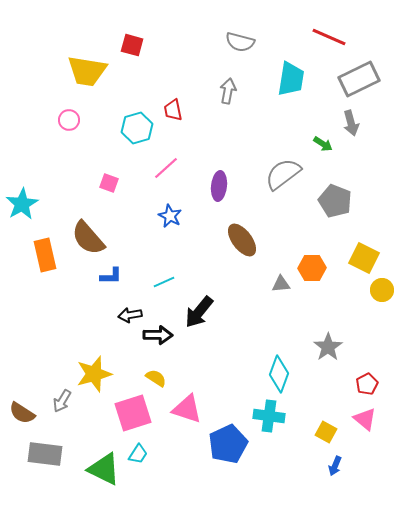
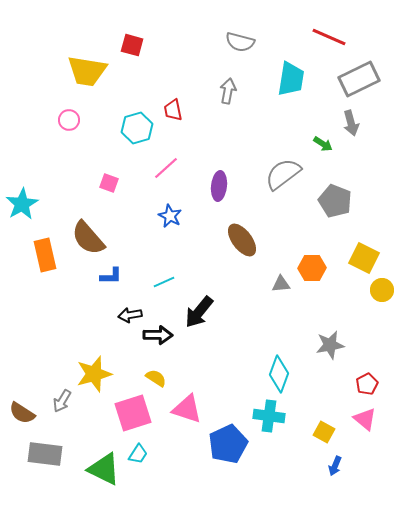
gray star at (328, 347): moved 2 px right, 2 px up; rotated 24 degrees clockwise
yellow square at (326, 432): moved 2 px left
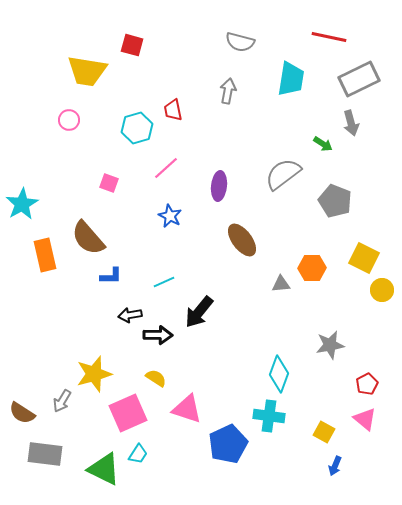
red line at (329, 37): rotated 12 degrees counterclockwise
pink square at (133, 413): moved 5 px left; rotated 6 degrees counterclockwise
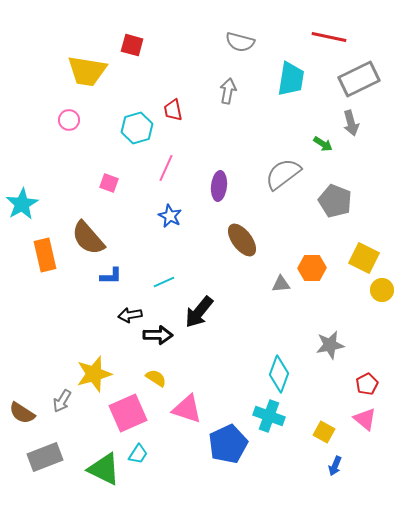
pink line at (166, 168): rotated 24 degrees counterclockwise
cyan cross at (269, 416): rotated 12 degrees clockwise
gray rectangle at (45, 454): moved 3 px down; rotated 28 degrees counterclockwise
